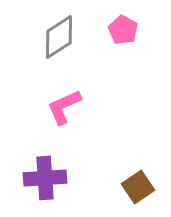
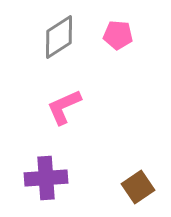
pink pentagon: moved 5 px left, 5 px down; rotated 24 degrees counterclockwise
purple cross: moved 1 px right
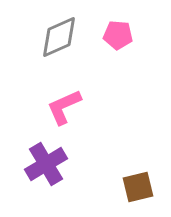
gray diamond: rotated 9 degrees clockwise
purple cross: moved 14 px up; rotated 27 degrees counterclockwise
brown square: rotated 20 degrees clockwise
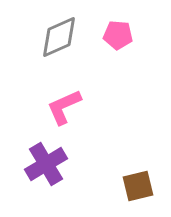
brown square: moved 1 px up
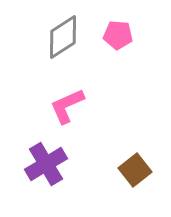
gray diamond: moved 4 px right; rotated 9 degrees counterclockwise
pink L-shape: moved 3 px right, 1 px up
brown square: moved 3 px left, 16 px up; rotated 24 degrees counterclockwise
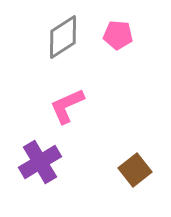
purple cross: moved 6 px left, 2 px up
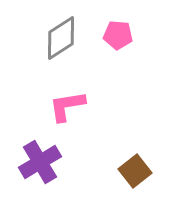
gray diamond: moved 2 px left, 1 px down
pink L-shape: rotated 15 degrees clockwise
brown square: moved 1 px down
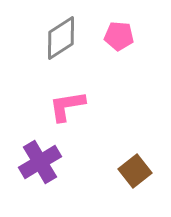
pink pentagon: moved 1 px right, 1 px down
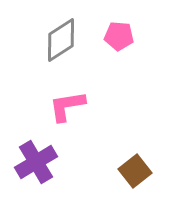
gray diamond: moved 2 px down
purple cross: moved 4 px left
